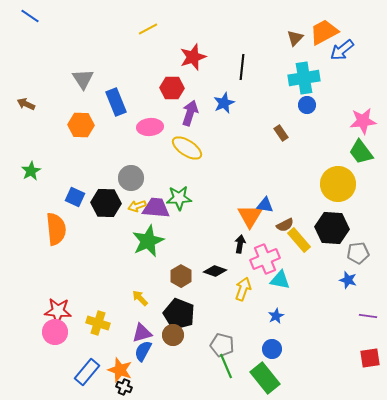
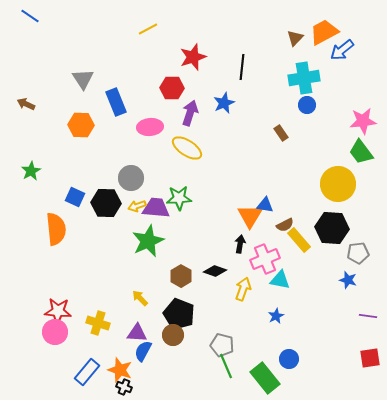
purple triangle at (142, 333): moved 5 px left; rotated 20 degrees clockwise
blue circle at (272, 349): moved 17 px right, 10 px down
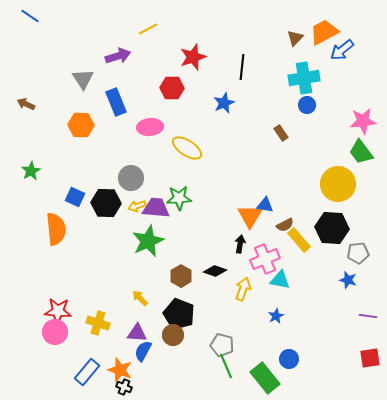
purple arrow at (190, 113): moved 72 px left, 57 px up; rotated 55 degrees clockwise
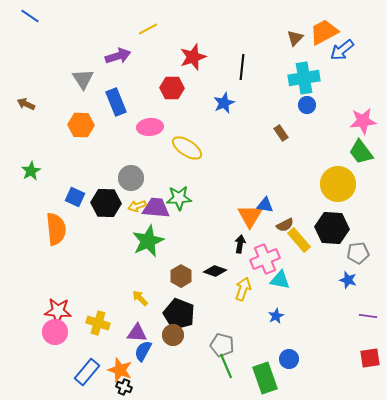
green rectangle at (265, 378): rotated 20 degrees clockwise
